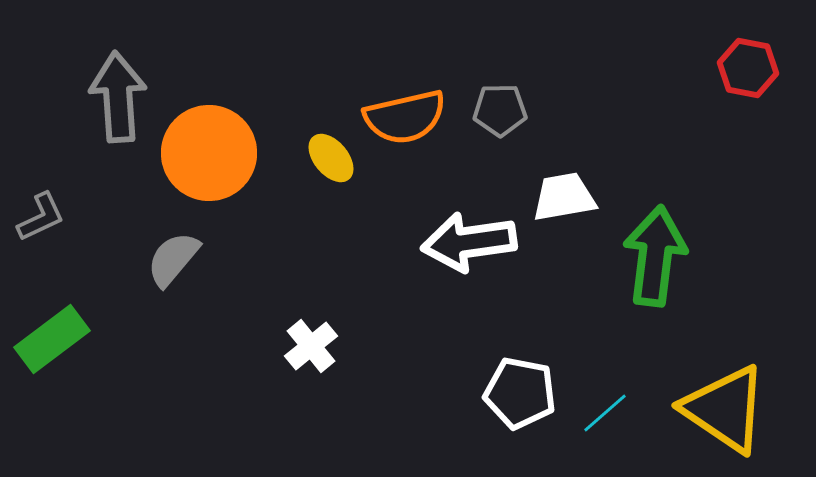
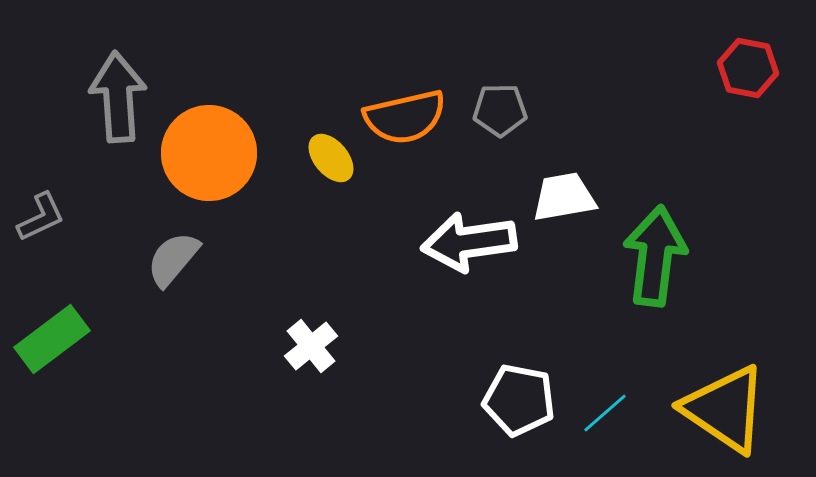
white pentagon: moved 1 px left, 7 px down
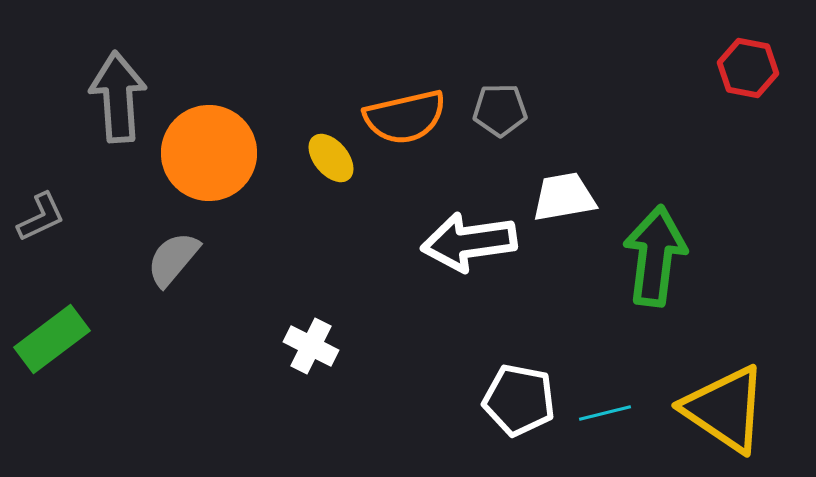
white cross: rotated 24 degrees counterclockwise
cyan line: rotated 27 degrees clockwise
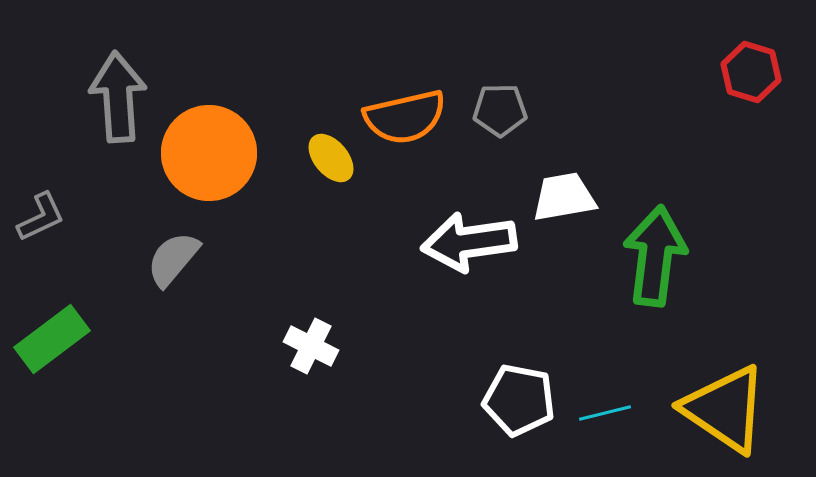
red hexagon: moved 3 px right, 4 px down; rotated 6 degrees clockwise
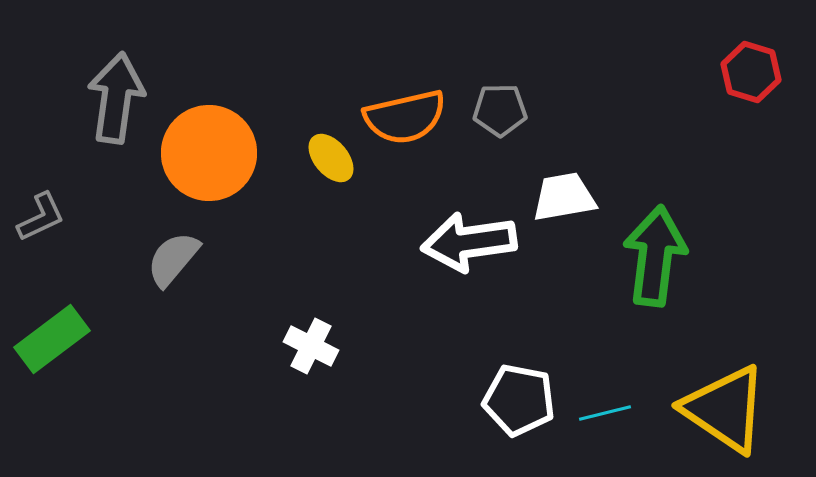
gray arrow: moved 2 px left, 1 px down; rotated 12 degrees clockwise
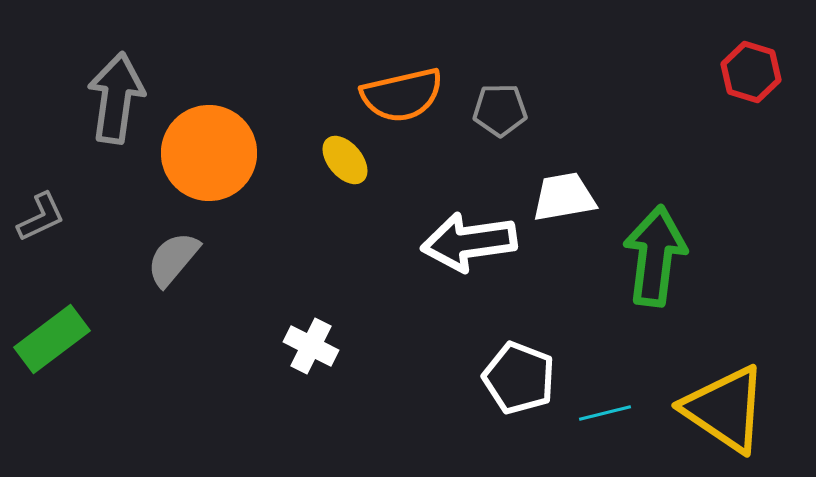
orange semicircle: moved 3 px left, 22 px up
yellow ellipse: moved 14 px right, 2 px down
white pentagon: moved 22 px up; rotated 10 degrees clockwise
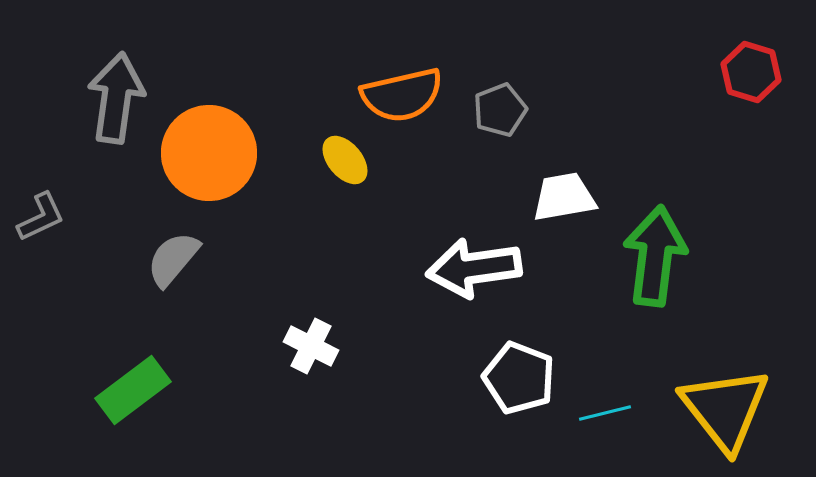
gray pentagon: rotated 20 degrees counterclockwise
white arrow: moved 5 px right, 26 px down
green rectangle: moved 81 px right, 51 px down
yellow triangle: rotated 18 degrees clockwise
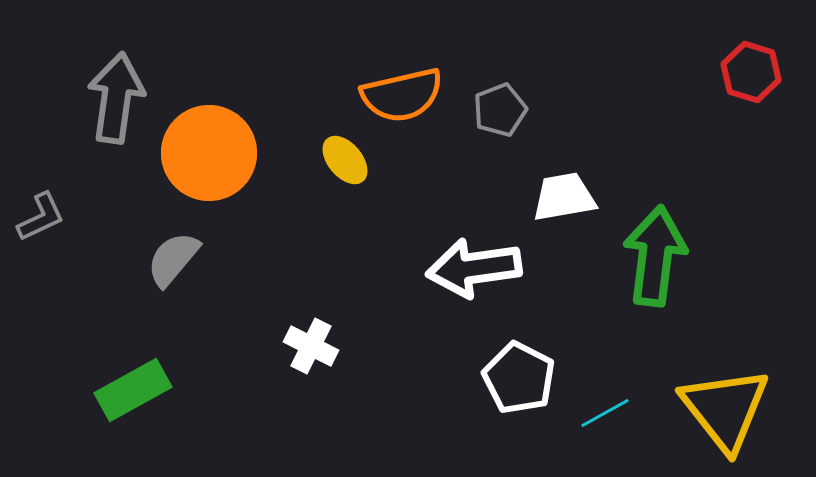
white pentagon: rotated 6 degrees clockwise
green rectangle: rotated 8 degrees clockwise
cyan line: rotated 15 degrees counterclockwise
